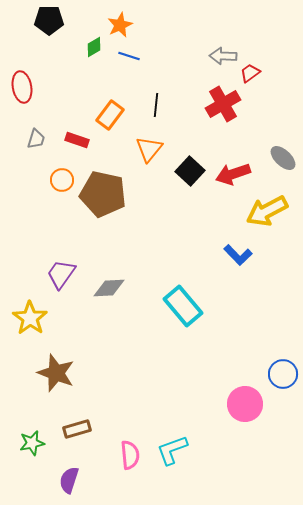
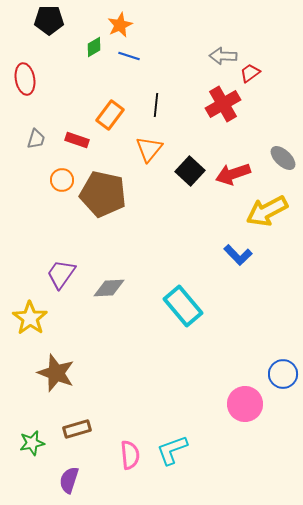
red ellipse: moved 3 px right, 8 px up
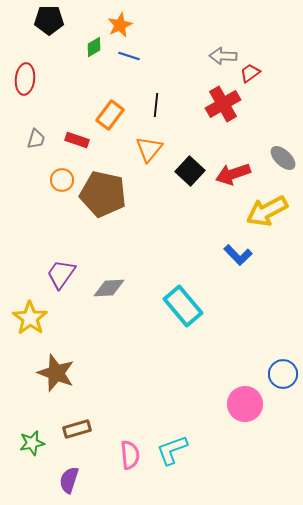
red ellipse: rotated 16 degrees clockwise
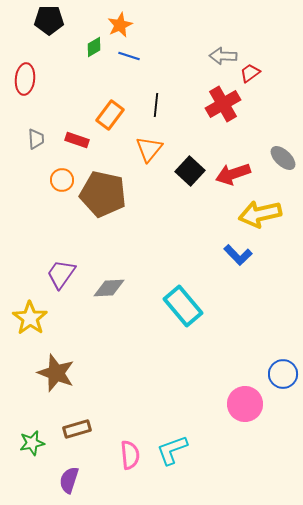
gray trapezoid: rotated 20 degrees counterclockwise
yellow arrow: moved 7 px left, 3 px down; rotated 15 degrees clockwise
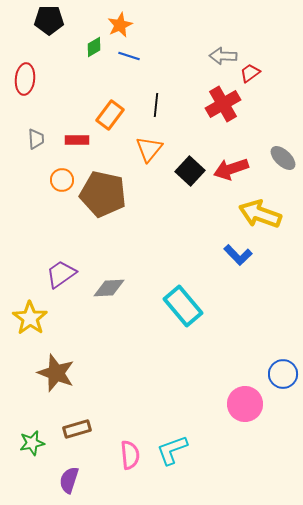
red rectangle: rotated 20 degrees counterclockwise
red arrow: moved 2 px left, 5 px up
yellow arrow: rotated 33 degrees clockwise
purple trapezoid: rotated 20 degrees clockwise
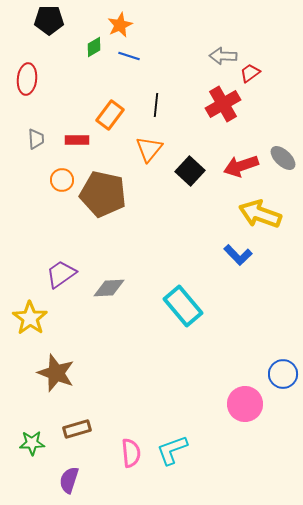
red ellipse: moved 2 px right
red arrow: moved 10 px right, 3 px up
green star: rotated 10 degrees clockwise
pink semicircle: moved 1 px right, 2 px up
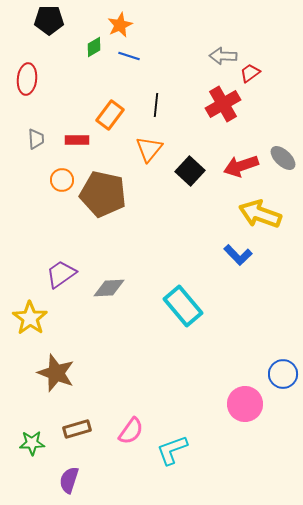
pink semicircle: moved 22 px up; rotated 40 degrees clockwise
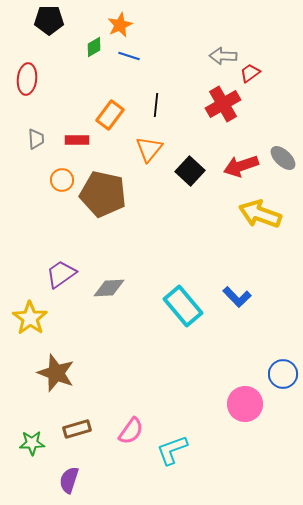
blue L-shape: moved 1 px left, 42 px down
